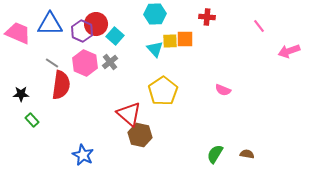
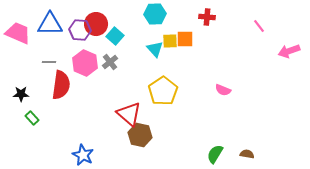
purple hexagon: moved 2 px left, 1 px up; rotated 20 degrees counterclockwise
gray line: moved 3 px left, 1 px up; rotated 32 degrees counterclockwise
green rectangle: moved 2 px up
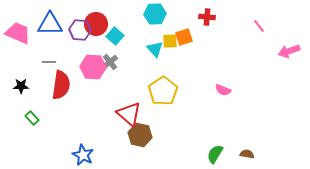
orange square: moved 1 px left, 2 px up; rotated 18 degrees counterclockwise
pink hexagon: moved 8 px right, 4 px down; rotated 20 degrees counterclockwise
black star: moved 8 px up
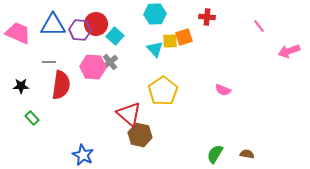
blue triangle: moved 3 px right, 1 px down
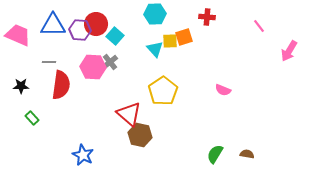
pink trapezoid: moved 2 px down
pink arrow: rotated 40 degrees counterclockwise
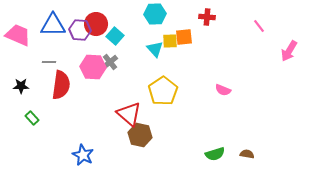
orange square: rotated 12 degrees clockwise
green semicircle: rotated 138 degrees counterclockwise
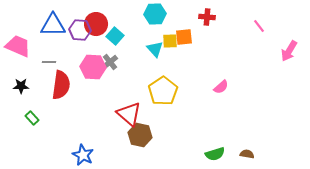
pink trapezoid: moved 11 px down
pink semicircle: moved 2 px left, 3 px up; rotated 63 degrees counterclockwise
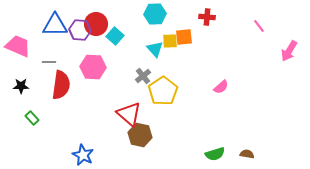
blue triangle: moved 2 px right
gray cross: moved 33 px right, 14 px down
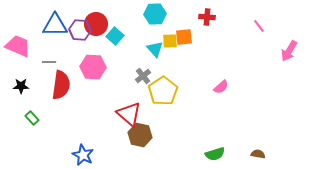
brown semicircle: moved 11 px right
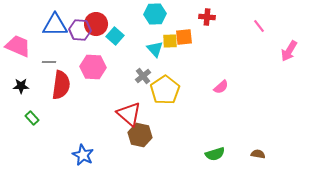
yellow pentagon: moved 2 px right, 1 px up
